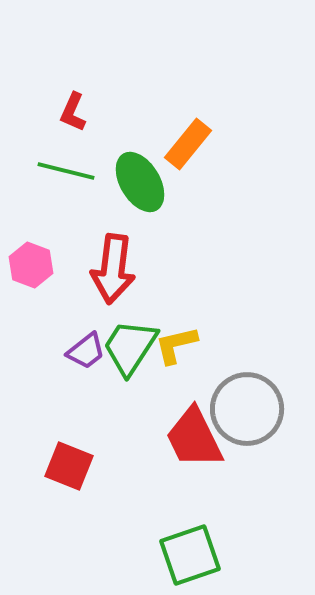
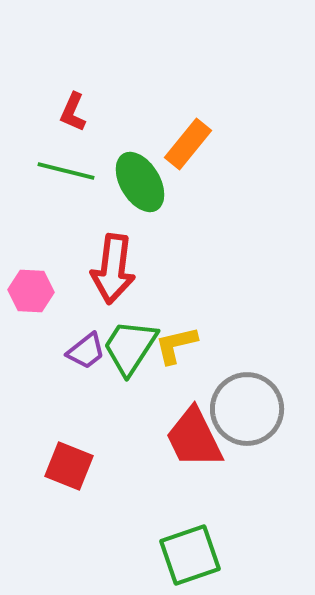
pink hexagon: moved 26 px down; rotated 18 degrees counterclockwise
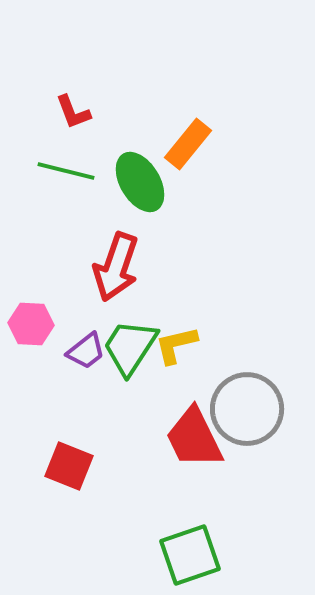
red L-shape: rotated 45 degrees counterclockwise
red arrow: moved 3 px right, 2 px up; rotated 12 degrees clockwise
pink hexagon: moved 33 px down
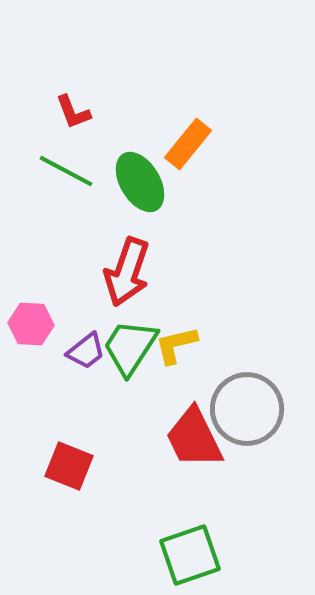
green line: rotated 14 degrees clockwise
red arrow: moved 11 px right, 5 px down
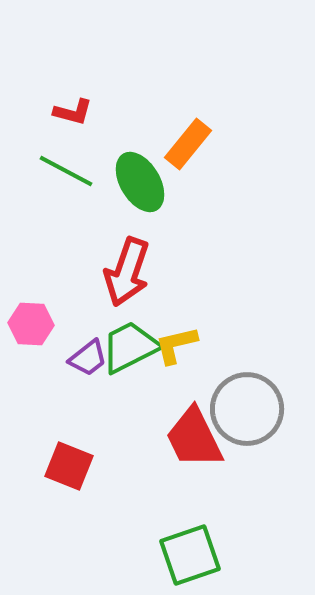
red L-shape: rotated 54 degrees counterclockwise
green trapezoid: rotated 30 degrees clockwise
purple trapezoid: moved 2 px right, 7 px down
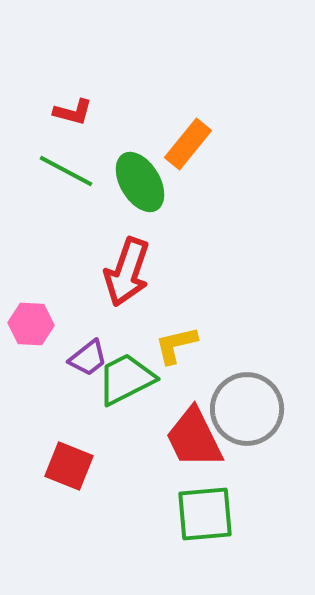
green trapezoid: moved 4 px left, 32 px down
green square: moved 15 px right, 41 px up; rotated 14 degrees clockwise
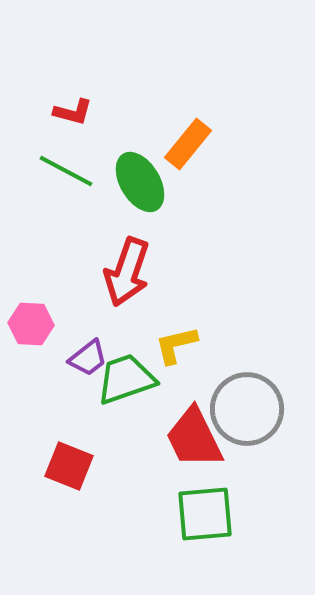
green trapezoid: rotated 8 degrees clockwise
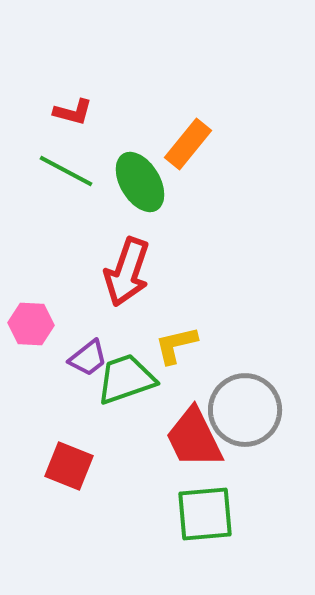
gray circle: moved 2 px left, 1 px down
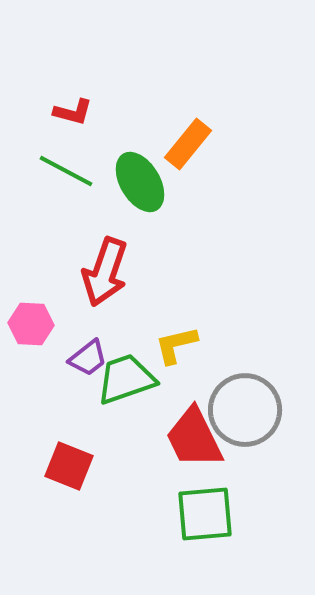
red arrow: moved 22 px left
